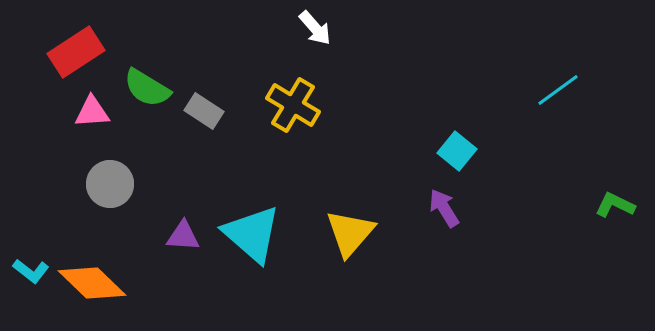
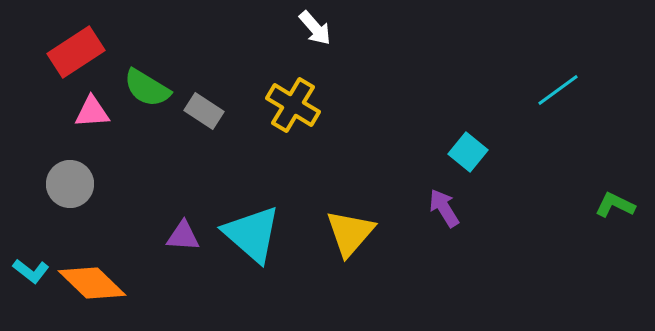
cyan square: moved 11 px right, 1 px down
gray circle: moved 40 px left
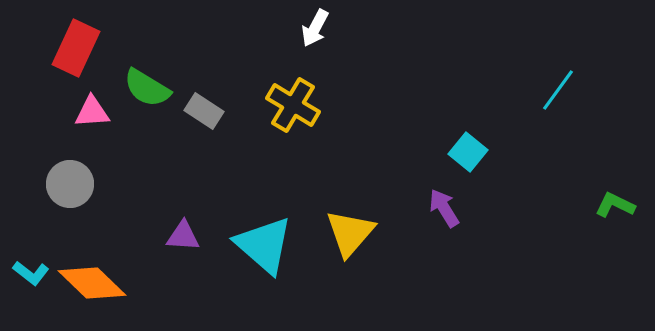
white arrow: rotated 69 degrees clockwise
red rectangle: moved 4 px up; rotated 32 degrees counterclockwise
cyan line: rotated 18 degrees counterclockwise
cyan triangle: moved 12 px right, 11 px down
cyan L-shape: moved 2 px down
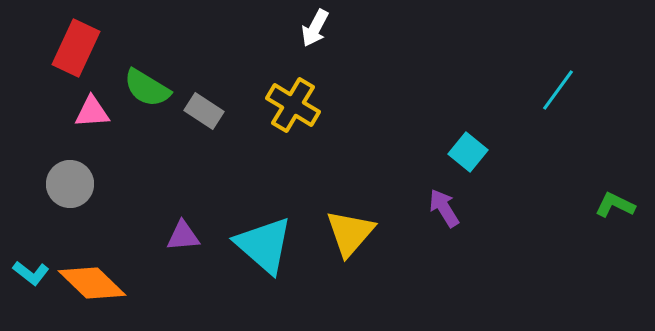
purple triangle: rotated 9 degrees counterclockwise
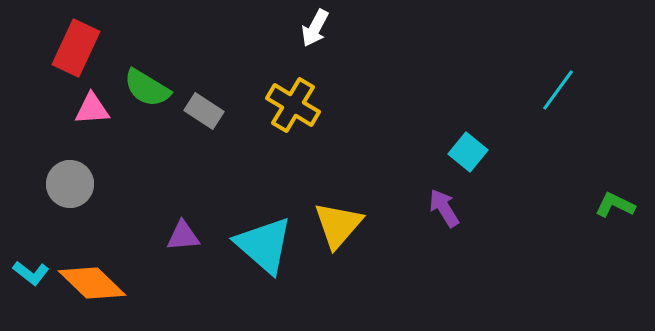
pink triangle: moved 3 px up
yellow triangle: moved 12 px left, 8 px up
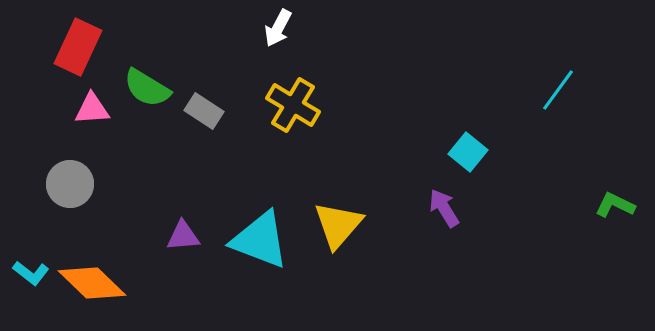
white arrow: moved 37 px left
red rectangle: moved 2 px right, 1 px up
cyan triangle: moved 4 px left, 5 px up; rotated 20 degrees counterclockwise
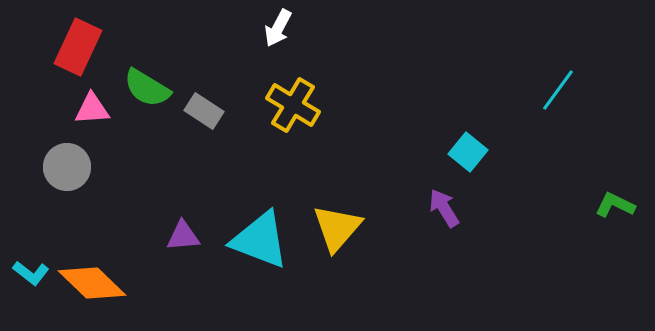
gray circle: moved 3 px left, 17 px up
yellow triangle: moved 1 px left, 3 px down
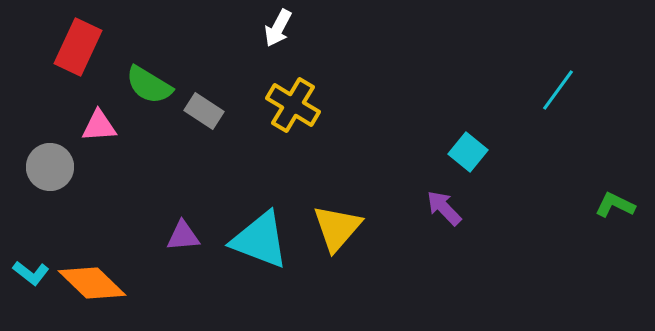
green semicircle: moved 2 px right, 3 px up
pink triangle: moved 7 px right, 17 px down
gray circle: moved 17 px left
purple arrow: rotated 12 degrees counterclockwise
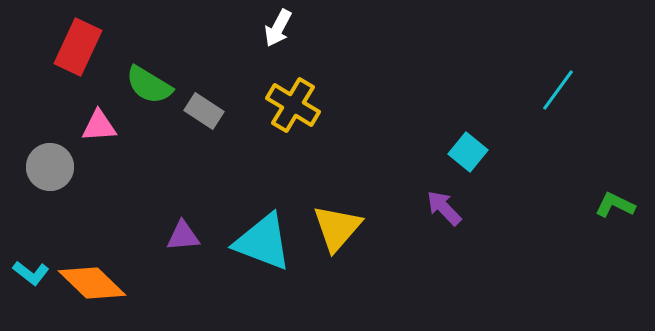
cyan triangle: moved 3 px right, 2 px down
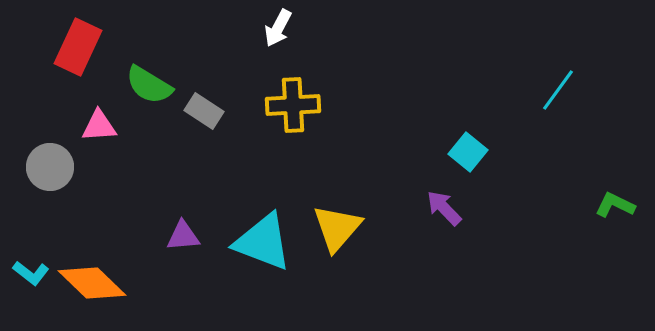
yellow cross: rotated 34 degrees counterclockwise
